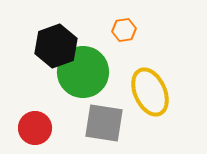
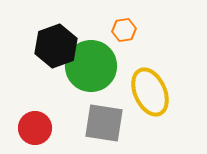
green circle: moved 8 px right, 6 px up
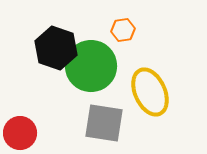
orange hexagon: moved 1 px left
black hexagon: moved 2 px down; rotated 21 degrees counterclockwise
red circle: moved 15 px left, 5 px down
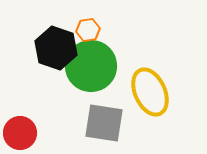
orange hexagon: moved 35 px left
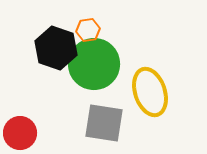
green circle: moved 3 px right, 2 px up
yellow ellipse: rotated 6 degrees clockwise
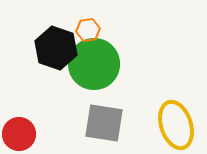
yellow ellipse: moved 26 px right, 33 px down
red circle: moved 1 px left, 1 px down
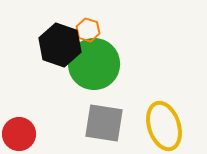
orange hexagon: rotated 25 degrees clockwise
black hexagon: moved 4 px right, 3 px up
yellow ellipse: moved 12 px left, 1 px down
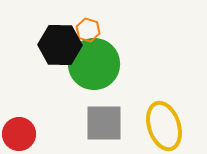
black hexagon: rotated 18 degrees counterclockwise
gray square: rotated 9 degrees counterclockwise
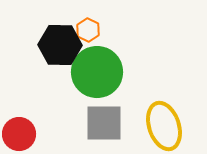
orange hexagon: rotated 10 degrees clockwise
green circle: moved 3 px right, 8 px down
